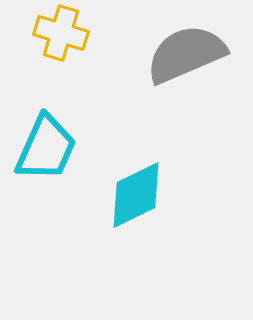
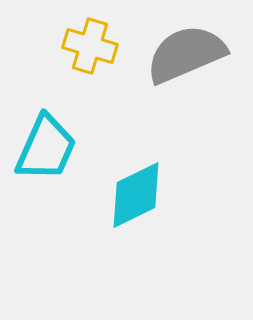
yellow cross: moved 29 px right, 13 px down
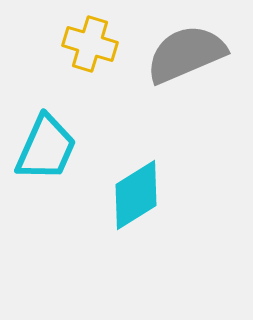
yellow cross: moved 2 px up
cyan diamond: rotated 6 degrees counterclockwise
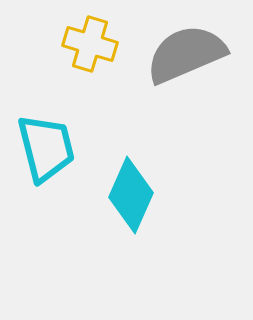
cyan trapezoid: rotated 38 degrees counterclockwise
cyan diamond: moved 5 px left; rotated 34 degrees counterclockwise
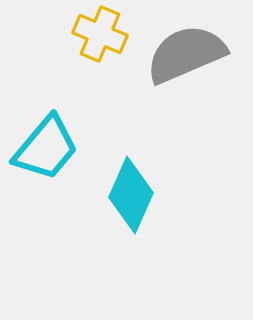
yellow cross: moved 10 px right, 10 px up; rotated 6 degrees clockwise
cyan trapezoid: rotated 54 degrees clockwise
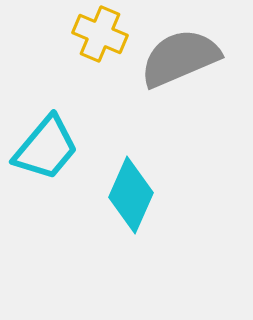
gray semicircle: moved 6 px left, 4 px down
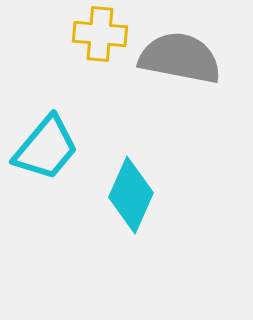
yellow cross: rotated 18 degrees counterclockwise
gray semicircle: rotated 34 degrees clockwise
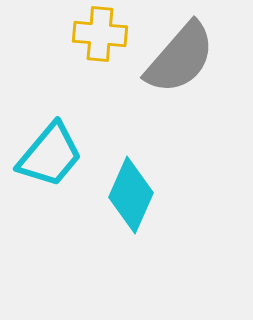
gray semicircle: rotated 120 degrees clockwise
cyan trapezoid: moved 4 px right, 7 px down
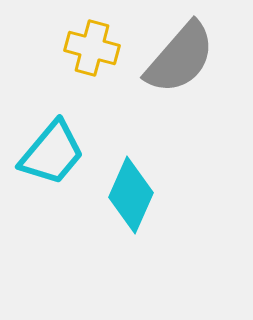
yellow cross: moved 8 px left, 14 px down; rotated 10 degrees clockwise
cyan trapezoid: moved 2 px right, 2 px up
